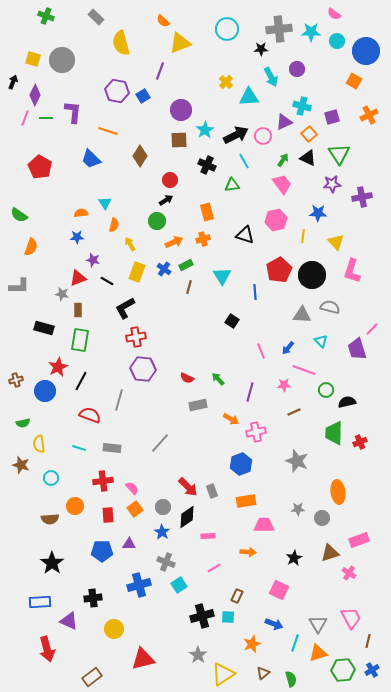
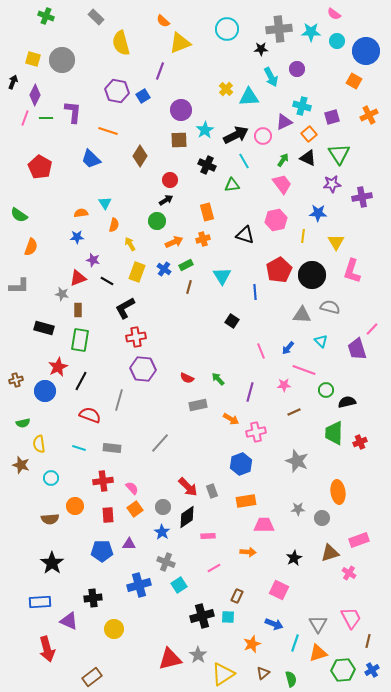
yellow cross at (226, 82): moved 7 px down
yellow triangle at (336, 242): rotated 12 degrees clockwise
red triangle at (143, 659): moved 27 px right
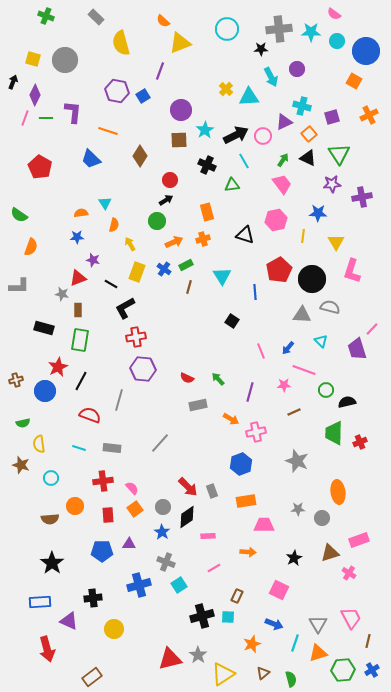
gray circle at (62, 60): moved 3 px right
black circle at (312, 275): moved 4 px down
black line at (107, 281): moved 4 px right, 3 px down
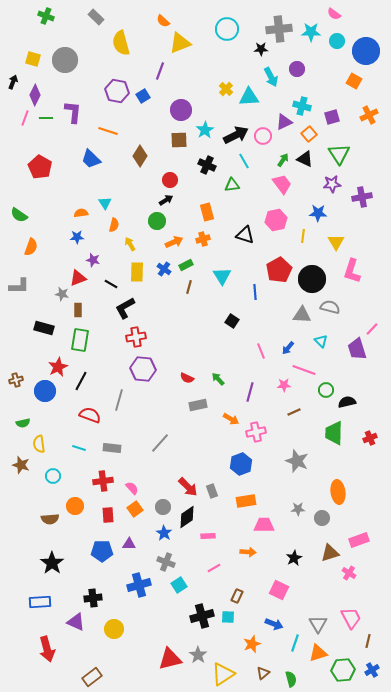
black triangle at (308, 158): moved 3 px left, 1 px down
yellow rectangle at (137, 272): rotated 18 degrees counterclockwise
red cross at (360, 442): moved 10 px right, 4 px up
cyan circle at (51, 478): moved 2 px right, 2 px up
blue star at (162, 532): moved 2 px right, 1 px down
purple triangle at (69, 621): moved 7 px right, 1 px down
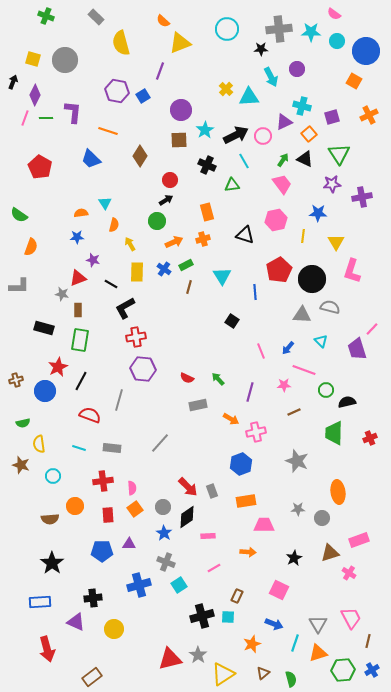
pink semicircle at (132, 488): rotated 40 degrees clockwise
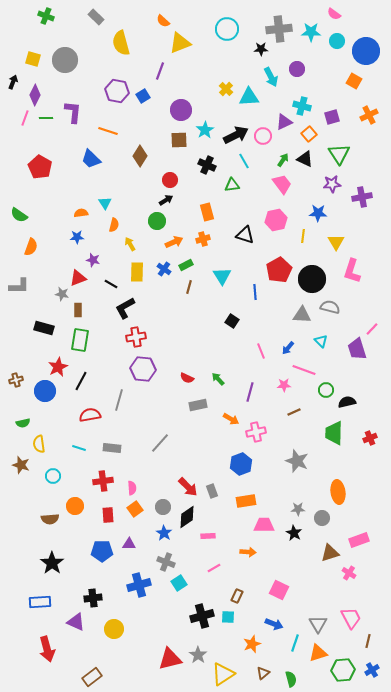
red semicircle at (90, 415): rotated 30 degrees counterclockwise
black star at (294, 558): moved 25 px up; rotated 14 degrees counterclockwise
cyan square at (179, 585): moved 2 px up
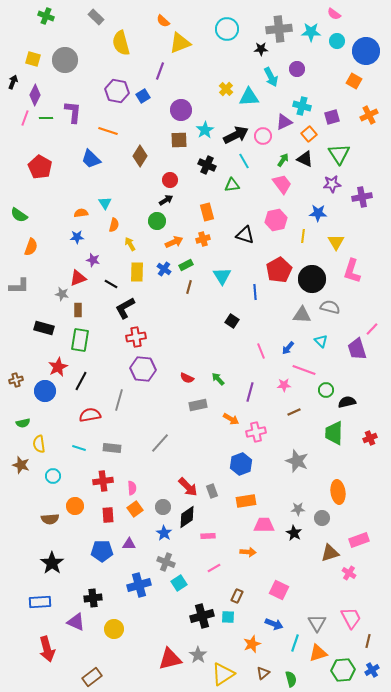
gray triangle at (318, 624): moved 1 px left, 1 px up
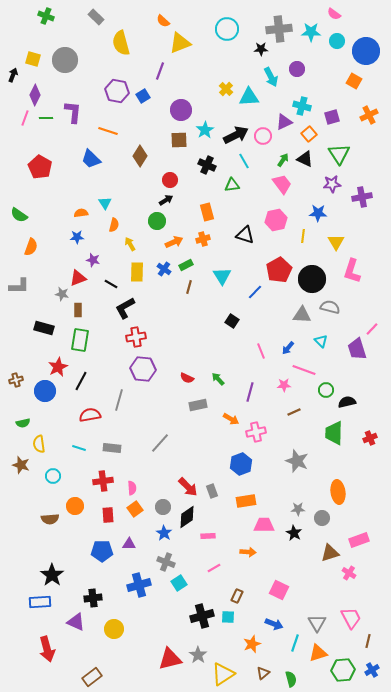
black arrow at (13, 82): moved 7 px up
blue line at (255, 292): rotated 49 degrees clockwise
black star at (52, 563): moved 12 px down
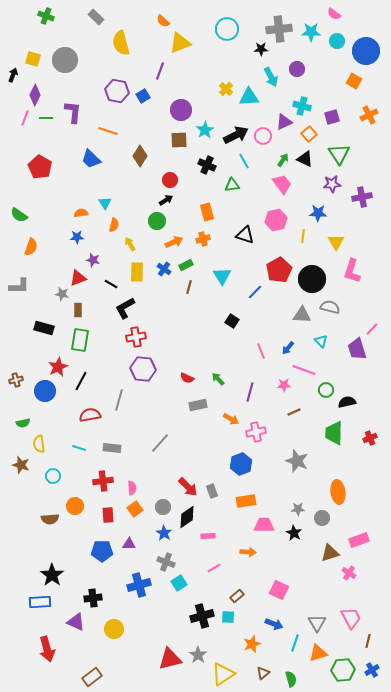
brown rectangle at (237, 596): rotated 24 degrees clockwise
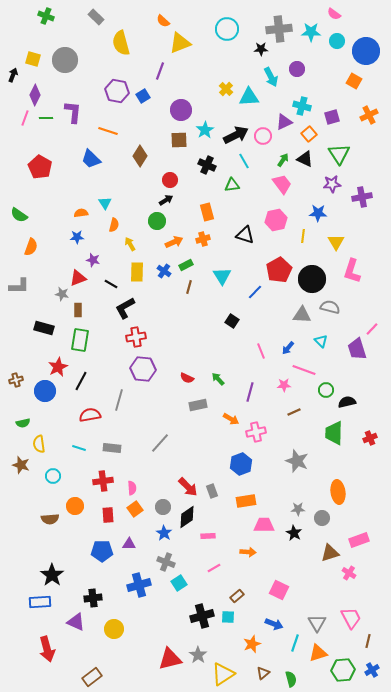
blue cross at (164, 269): moved 2 px down
